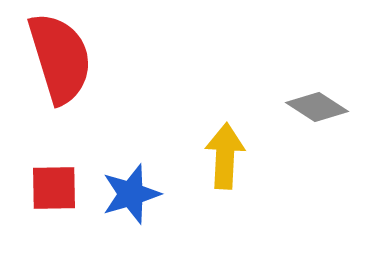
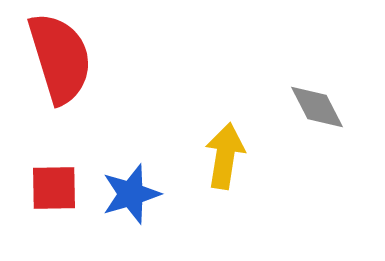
gray diamond: rotated 30 degrees clockwise
yellow arrow: rotated 6 degrees clockwise
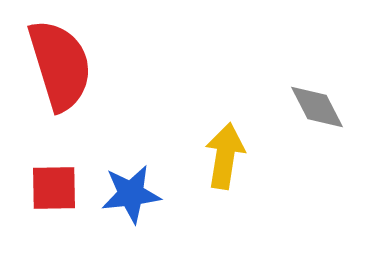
red semicircle: moved 7 px down
blue star: rotated 10 degrees clockwise
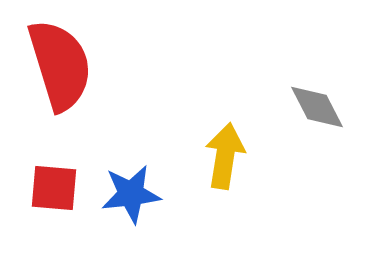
red square: rotated 6 degrees clockwise
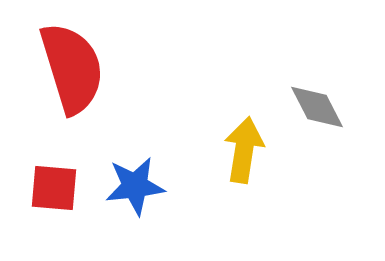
red semicircle: moved 12 px right, 3 px down
yellow arrow: moved 19 px right, 6 px up
blue star: moved 4 px right, 8 px up
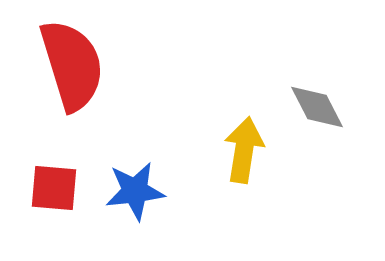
red semicircle: moved 3 px up
blue star: moved 5 px down
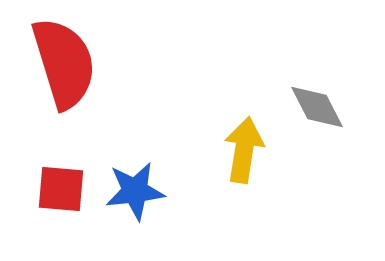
red semicircle: moved 8 px left, 2 px up
red square: moved 7 px right, 1 px down
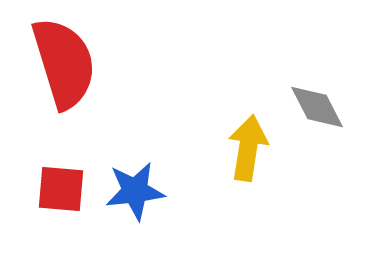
yellow arrow: moved 4 px right, 2 px up
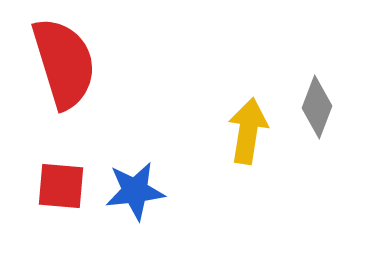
gray diamond: rotated 48 degrees clockwise
yellow arrow: moved 17 px up
red square: moved 3 px up
